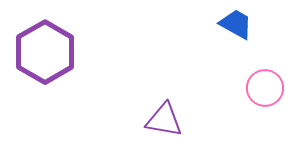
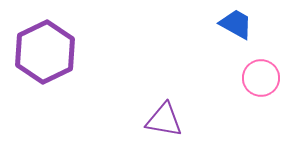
purple hexagon: rotated 4 degrees clockwise
pink circle: moved 4 px left, 10 px up
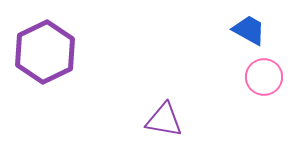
blue trapezoid: moved 13 px right, 6 px down
pink circle: moved 3 px right, 1 px up
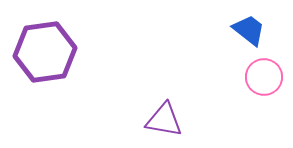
blue trapezoid: rotated 9 degrees clockwise
purple hexagon: rotated 18 degrees clockwise
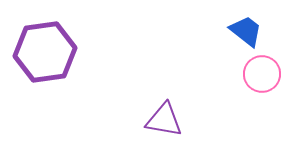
blue trapezoid: moved 3 px left, 1 px down
pink circle: moved 2 px left, 3 px up
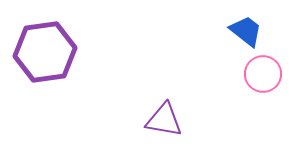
pink circle: moved 1 px right
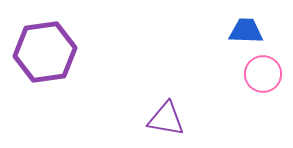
blue trapezoid: rotated 36 degrees counterclockwise
purple triangle: moved 2 px right, 1 px up
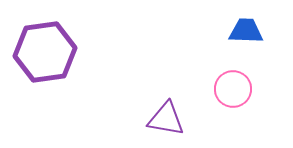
pink circle: moved 30 px left, 15 px down
